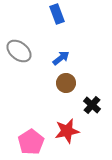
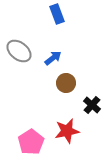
blue arrow: moved 8 px left
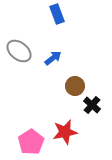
brown circle: moved 9 px right, 3 px down
red star: moved 2 px left, 1 px down
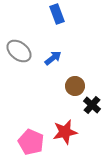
pink pentagon: rotated 15 degrees counterclockwise
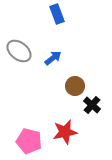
pink pentagon: moved 2 px left, 1 px up; rotated 10 degrees counterclockwise
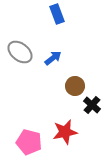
gray ellipse: moved 1 px right, 1 px down
pink pentagon: moved 1 px down
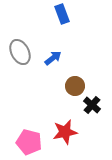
blue rectangle: moved 5 px right
gray ellipse: rotated 25 degrees clockwise
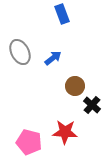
red star: rotated 15 degrees clockwise
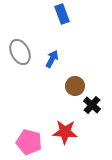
blue arrow: moved 1 px left, 1 px down; rotated 24 degrees counterclockwise
